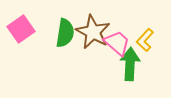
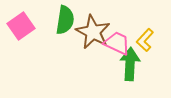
pink square: moved 3 px up
green semicircle: moved 13 px up
pink trapezoid: rotated 16 degrees counterclockwise
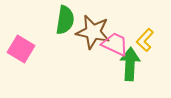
pink square: moved 23 px down; rotated 24 degrees counterclockwise
brown star: rotated 16 degrees counterclockwise
pink trapezoid: moved 2 px left, 1 px down
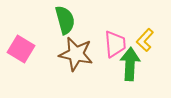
green semicircle: rotated 24 degrees counterclockwise
brown star: moved 17 px left, 22 px down
pink trapezoid: rotated 60 degrees clockwise
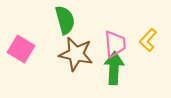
yellow L-shape: moved 3 px right
green arrow: moved 16 px left, 4 px down
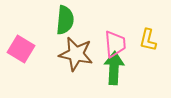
green semicircle: rotated 20 degrees clockwise
yellow L-shape: rotated 30 degrees counterclockwise
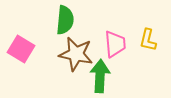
green arrow: moved 14 px left, 8 px down
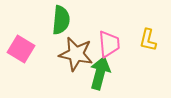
green semicircle: moved 4 px left
pink trapezoid: moved 6 px left
green arrow: moved 3 px up; rotated 12 degrees clockwise
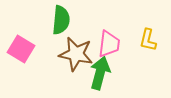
pink trapezoid: rotated 12 degrees clockwise
